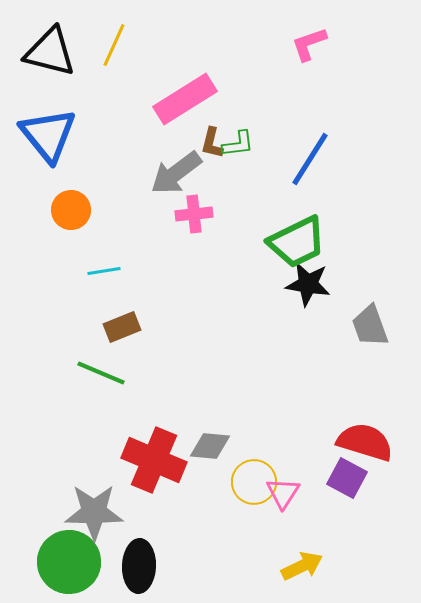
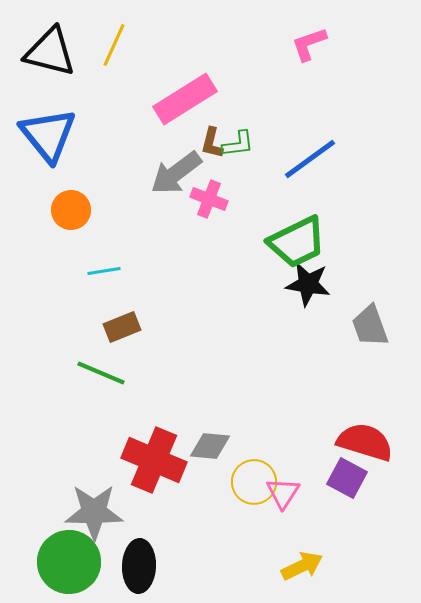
blue line: rotated 22 degrees clockwise
pink cross: moved 15 px right, 15 px up; rotated 27 degrees clockwise
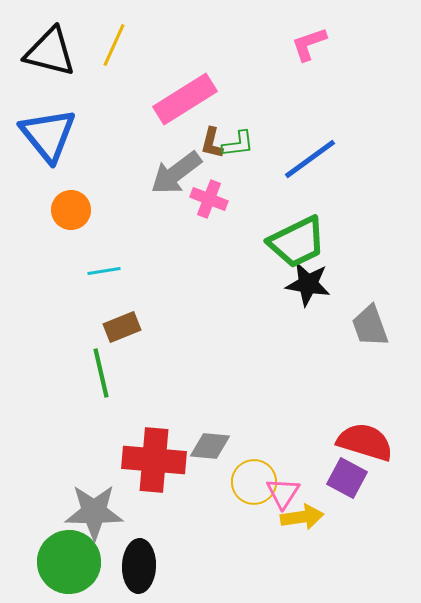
green line: rotated 54 degrees clockwise
red cross: rotated 18 degrees counterclockwise
yellow arrow: moved 49 px up; rotated 18 degrees clockwise
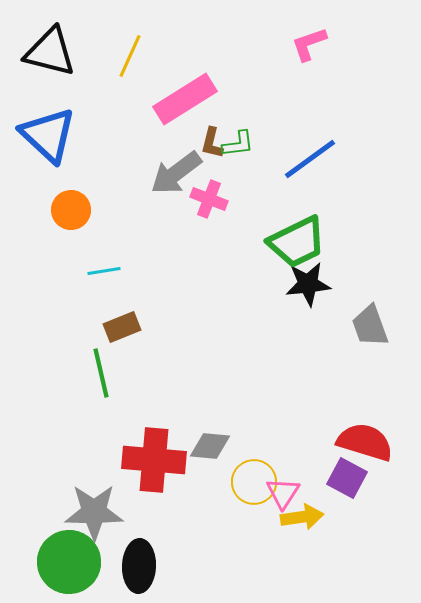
yellow line: moved 16 px right, 11 px down
blue triangle: rotated 8 degrees counterclockwise
black star: rotated 15 degrees counterclockwise
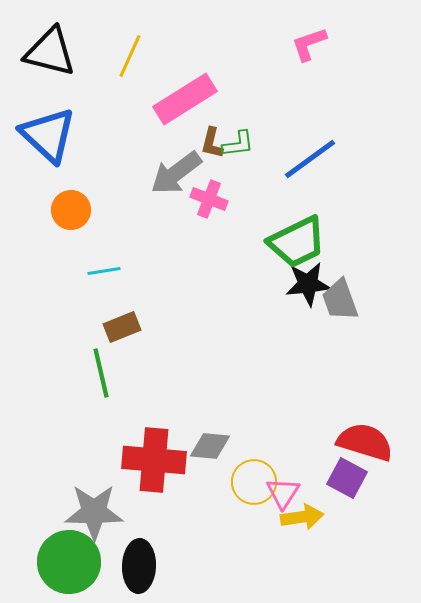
gray trapezoid: moved 30 px left, 26 px up
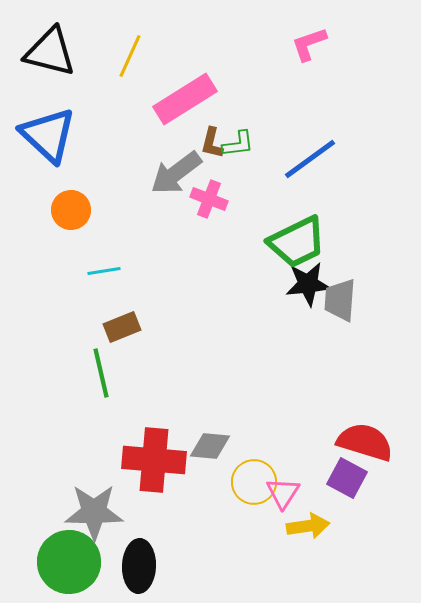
gray trapezoid: rotated 24 degrees clockwise
yellow arrow: moved 6 px right, 9 px down
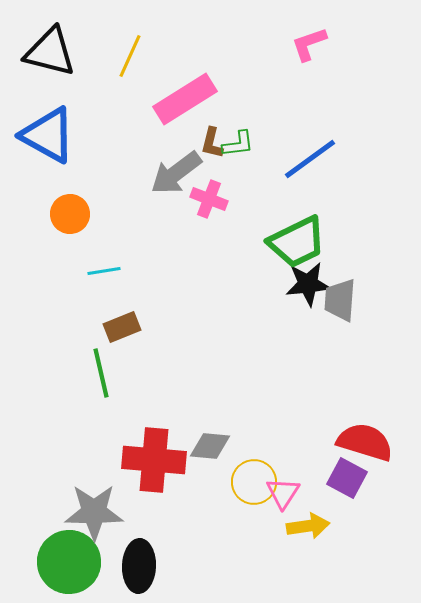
blue triangle: rotated 14 degrees counterclockwise
orange circle: moved 1 px left, 4 px down
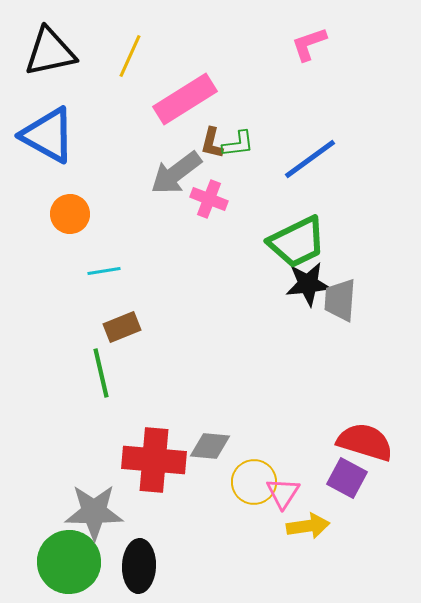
black triangle: rotated 26 degrees counterclockwise
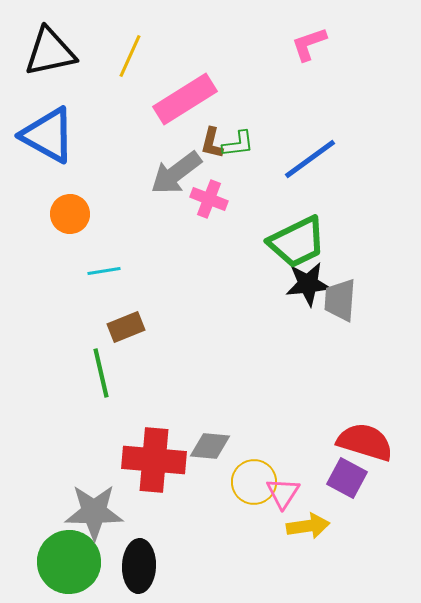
brown rectangle: moved 4 px right
